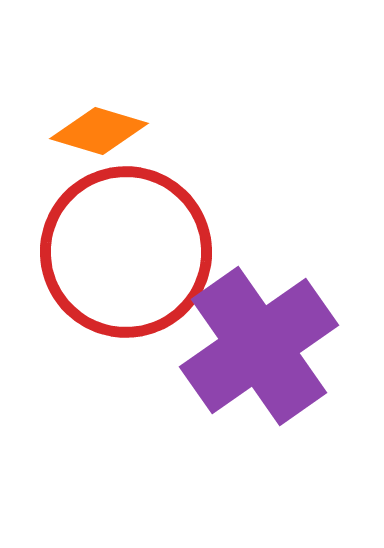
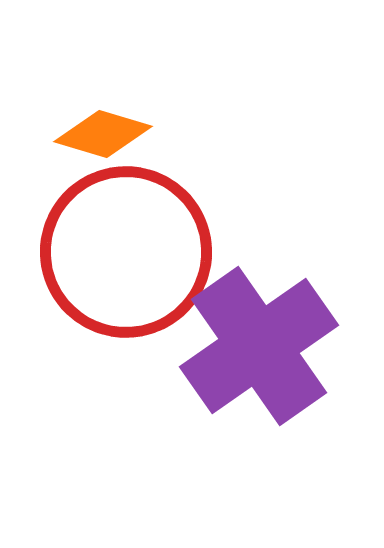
orange diamond: moved 4 px right, 3 px down
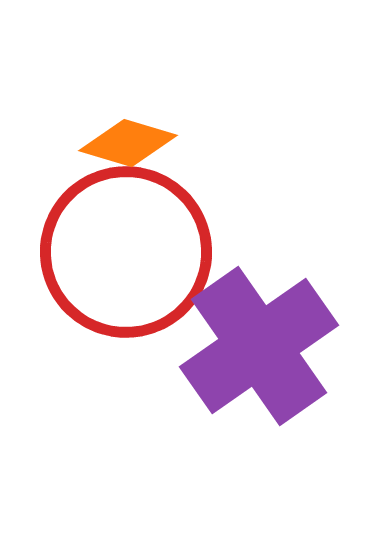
orange diamond: moved 25 px right, 9 px down
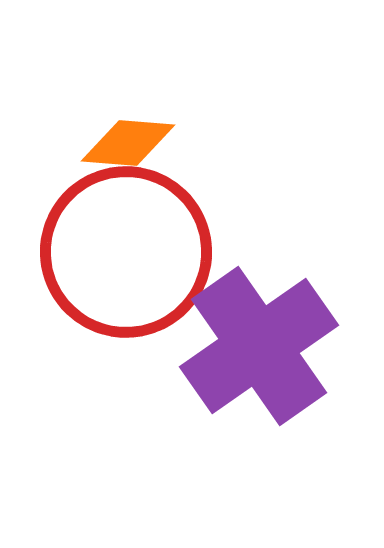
orange diamond: rotated 12 degrees counterclockwise
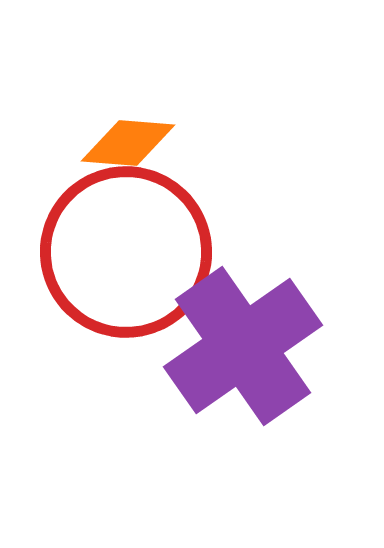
purple cross: moved 16 px left
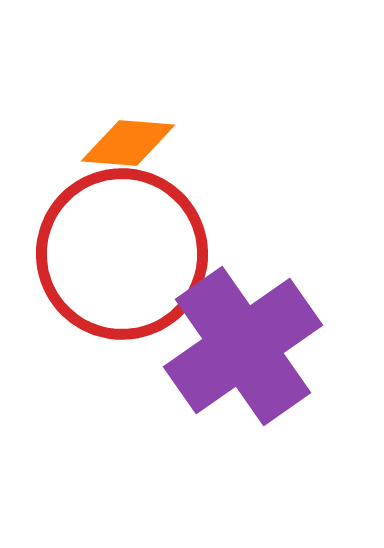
red circle: moved 4 px left, 2 px down
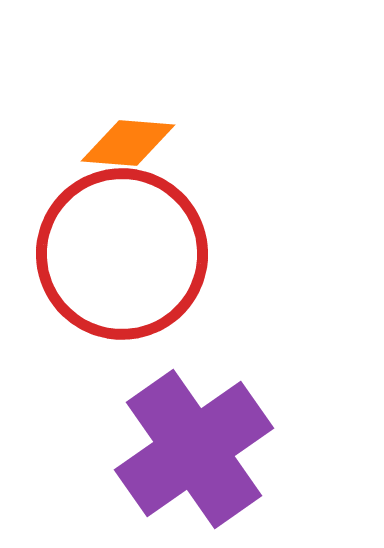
purple cross: moved 49 px left, 103 px down
